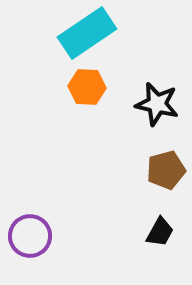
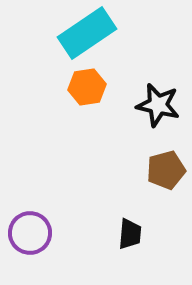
orange hexagon: rotated 12 degrees counterclockwise
black star: moved 1 px right, 1 px down
black trapezoid: moved 30 px left, 2 px down; rotated 24 degrees counterclockwise
purple circle: moved 3 px up
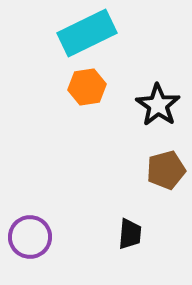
cyan rectangle: rotated 8 degrees clockwise
black star: rotated 21 degrees clockwise
purple circle: moved 4 px down
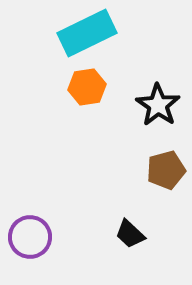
black trapezoid: rotated 128 degrees clockwise
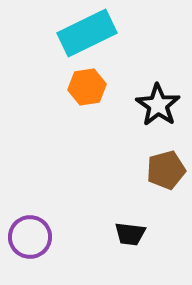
black trapezoid: rotated 36 degrees counterclockwise
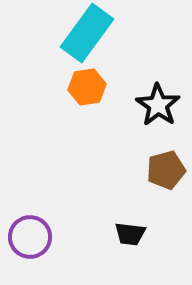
cyan rectangle: rotated 28 degrees counterclockwise
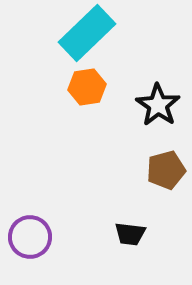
cyan rectangle: rotated 10 degrees clockwise
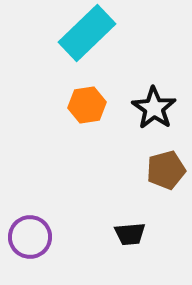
orange hexagon: moved 18 px down
black star: moved 4 px left, 3 px down
black trapezoid: rotated 12 degrees counterclockwise
